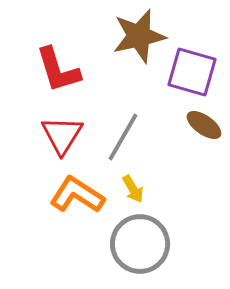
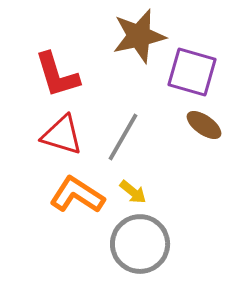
red L-shape: moved 1 px left, 5 px down
red triangle: rotated 45 degrees counterclockwise
yellow arrow: moved 3 px down; rotated 20 degrees counterclockwise
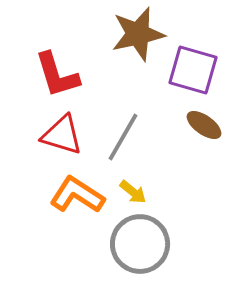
brown star: moved 1 px left, 2 px up
purple square: moved 1 px right, 2 px up
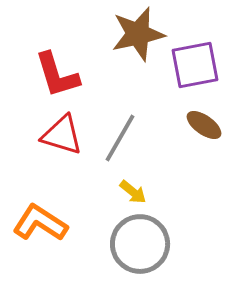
purple square: moved 2 px right, 5 px up; rotated 27 degrees counterclockwise
gray line: moved 3 px left, 1 px down
orange L-shape: moved 37 px left, 28 px down
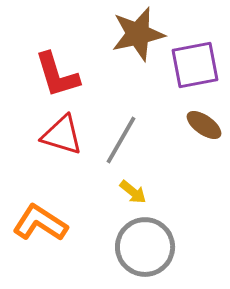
gray line: moved 1 px right, 2 px down
gray circle: moved 5 px right, 3 px down
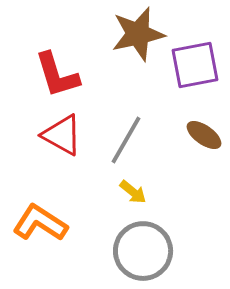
brown ellipse: moved 10 px down
red triangle: rotated 12 degrees clockwise
gray line: moved 5 px right
gray circle: moved 2 px left, 4 px down
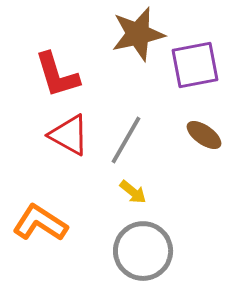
red triangle: moved 7 px right
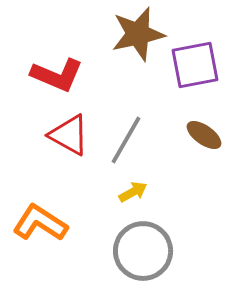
red L-shape: rotated 50 degrees counterclockwise
yellow arrow: rotated 68 degrees counterclockwise
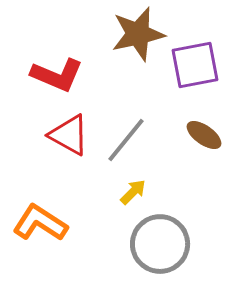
gray line: rotated 9 degrees clockwise
yellow arrow: rotated 16 degrees counterclockwise
gray circle: moved 17 px right, 7 px up
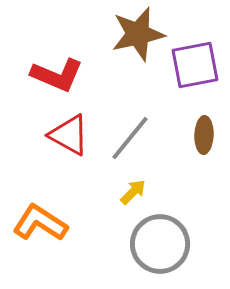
brown ellipse: rotated 57 degrees clockwise
gray line: moved 4 px right, 2 px up
